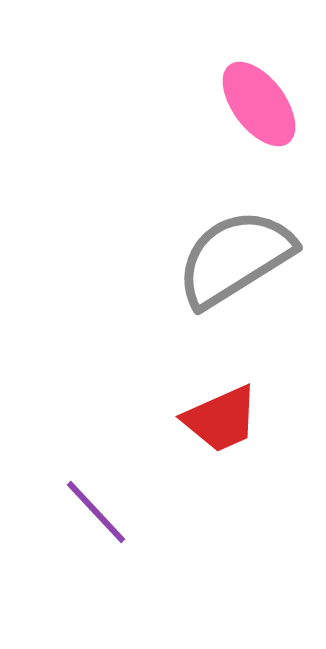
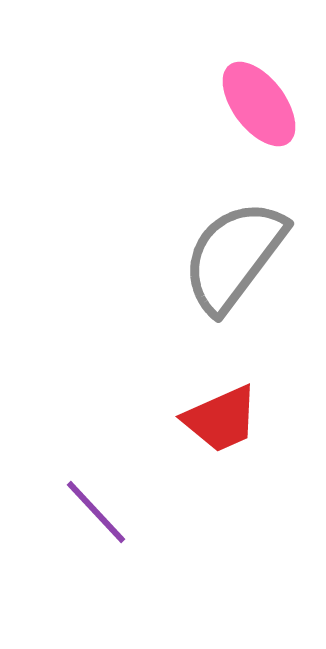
gray semicircle: moved 1 px left, 2 px up; rotated 21 degrees counterclockwise
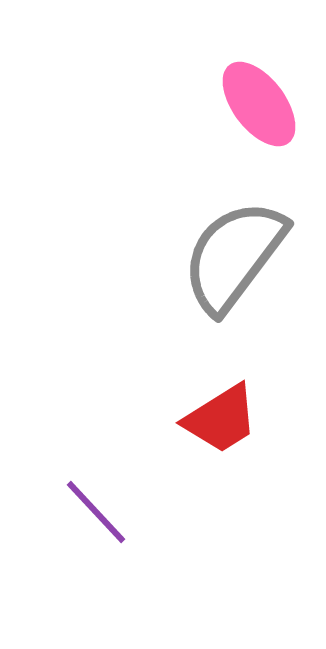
red trapezoid: rotated 8 degrees counterclockwise
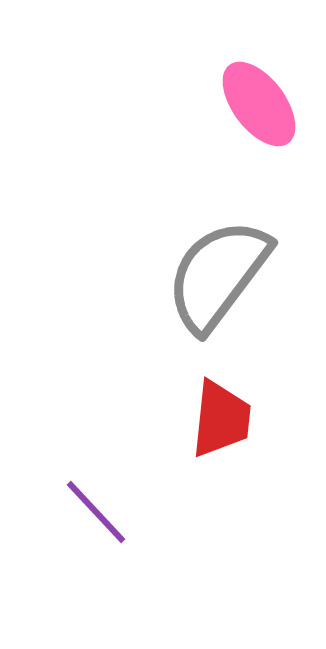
gray semicircle: moved 16 px left, 19 px down
red trapezoid: rotated 52 degrees counterclockwise
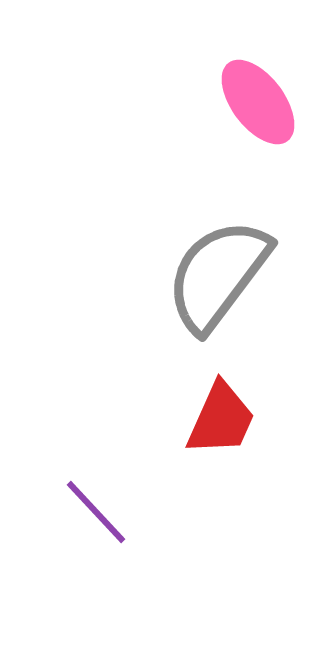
pink ellipse: moved 1 px left, 2 px up
red trapezoid: rotated 18 degrees clockwise
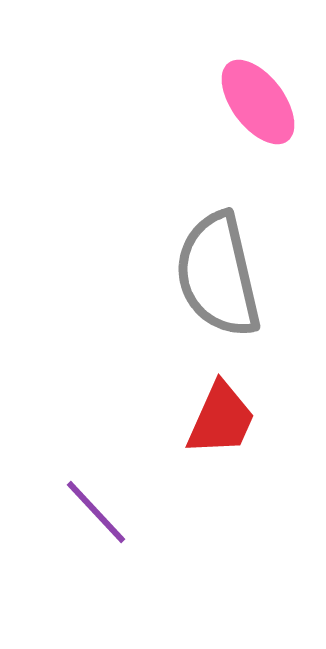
gray semicircle: rotated 50 degrees counterclockwise
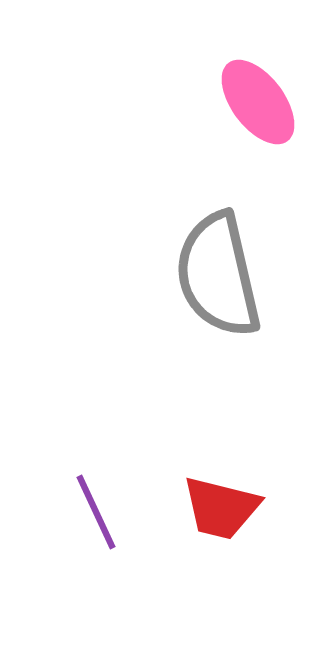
red trapezoid: moved 89 px down; rotated 80 degrees clockwise
purple line: rotated 18 degrees clockwise
